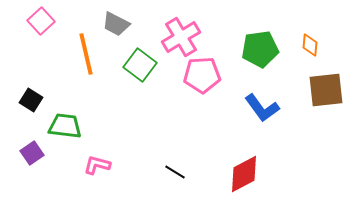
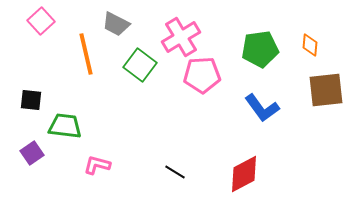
black square: rotated 25 degrees counterclockwise
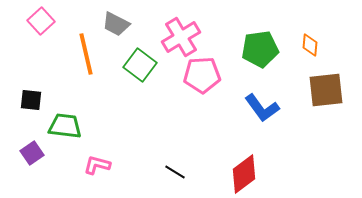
red diamond: rotated 9 degrees counterclockwise
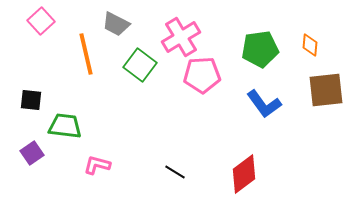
blue L-shape: moved 2 px right, 4 px up
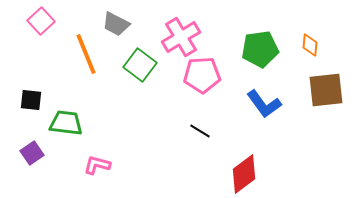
orange line: rotated 9 degrees counterclockwise
green trapezoid: moved 1 px right, 3 px up
black line: moved 25 px right, 41 px up
